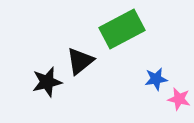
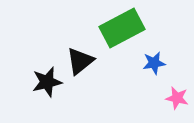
green rectangle: moved 1 px up
blue star: moved 2 px left, 16 px up
pink star: moved 2 px left, 1 px up
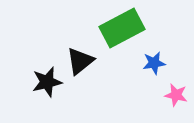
pink star: moved 1 px left, 3 px up
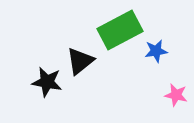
green rectangle: moved 2 px left, 2 px down
blue star: moved 2 px right, 12 px up
black star: rotated 24 degrees clockwise
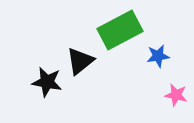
blue star: moved 2 px right, 5 px down
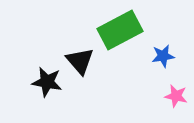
blue star: moved 5 px right
black triangle: rotated 32 degrees counterclockwise
pink star: moved 1 px down
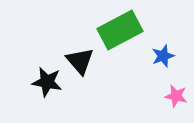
blue star: rotated 10 degrees counterclockwise
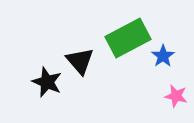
green rectangle: moved 8 px right, 8 px down
blue star: rotated 15 degrees counterclockwise
black star: rotated 12 degrees clockwise
